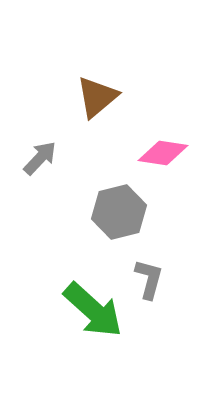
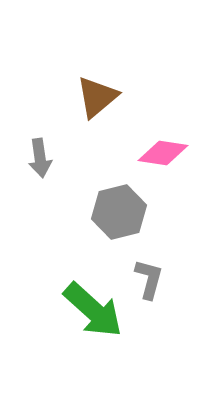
gray arrow: rotated 129 degrees clockwise
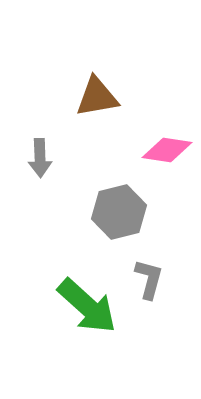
brown triangle: rotated 30 degrees clockwise
pink diamond: moved 4 px right, 3 px up
gray arrow: rotated 6 degrees clockwise
green arrow: moved 6 px left, 4 px up
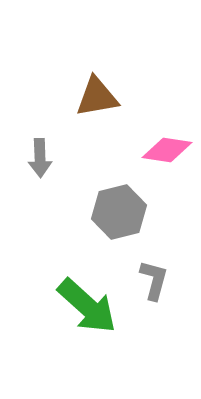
gray L-shape: moved 5 px right, 1 px down
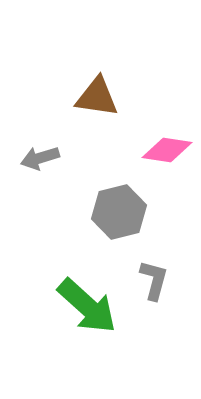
brown triangle: rotated 18 degrees clockwise
gray arrow: rotated 75 degrees clockwise
